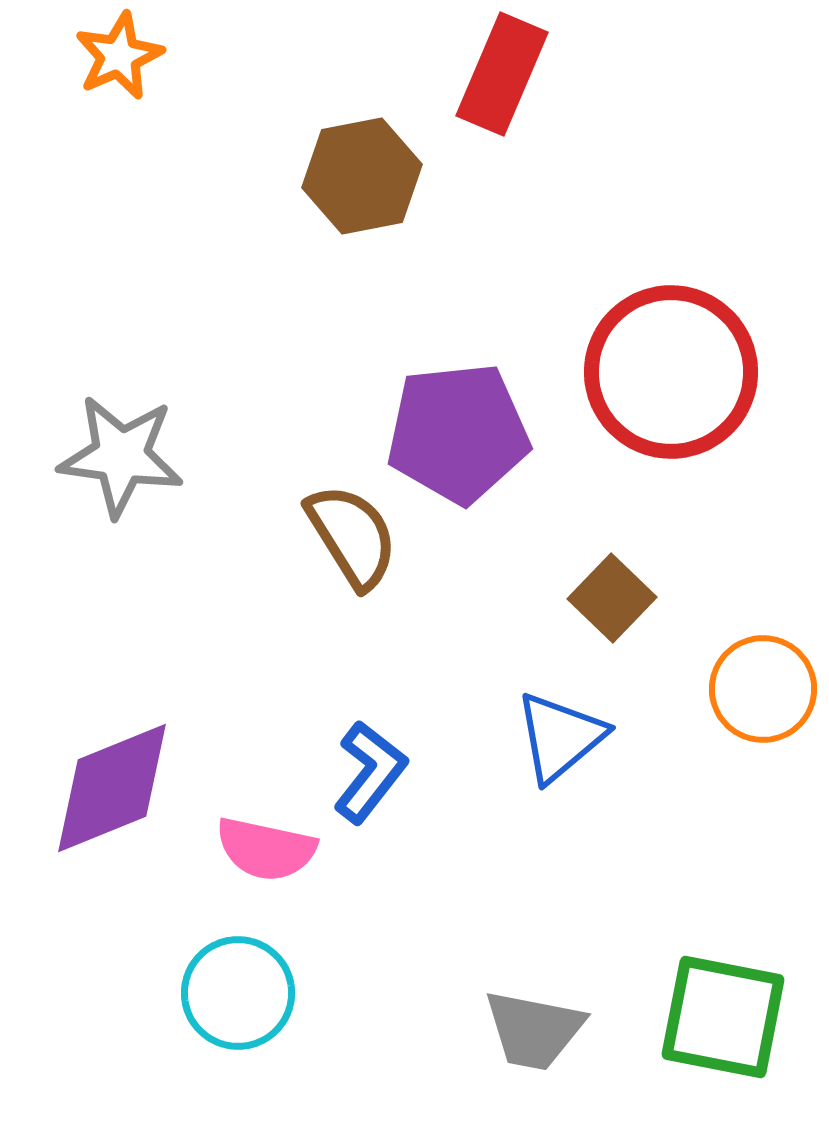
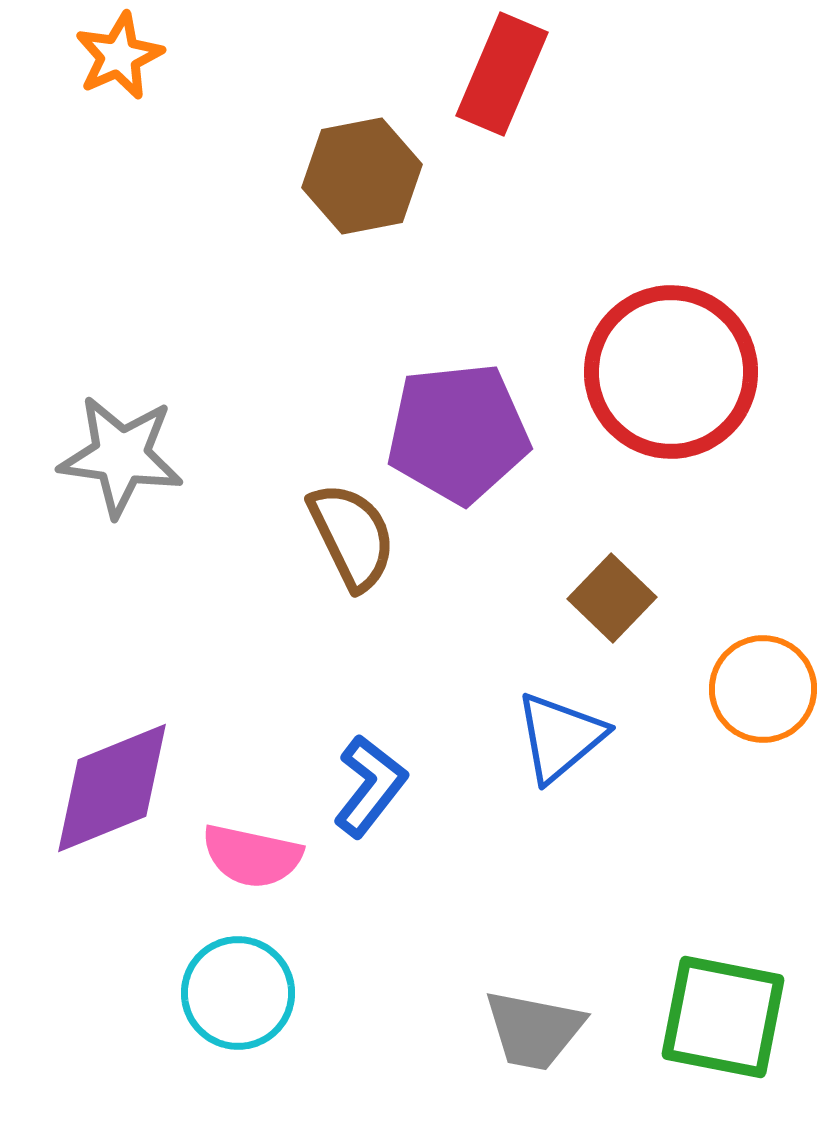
brown semicircle: rotated 6 degrees clockwise
blue L-shape: moved 14 px down
pink semicircle: moved 14 px left, 7 px down
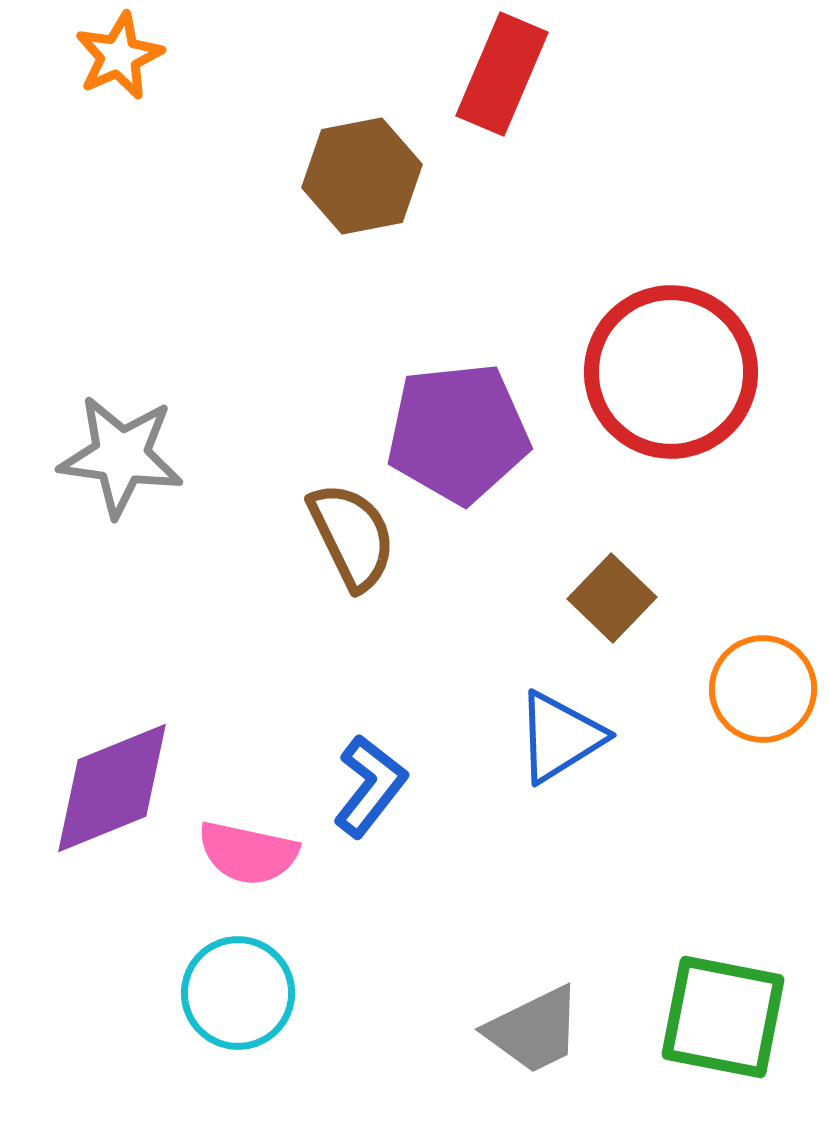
blue triangle: rotated 8 degrees clockwise
pink semicircle: moved 4 px left, 3 px up
gray trapezoid: rotated 37 degrees counterclockwise
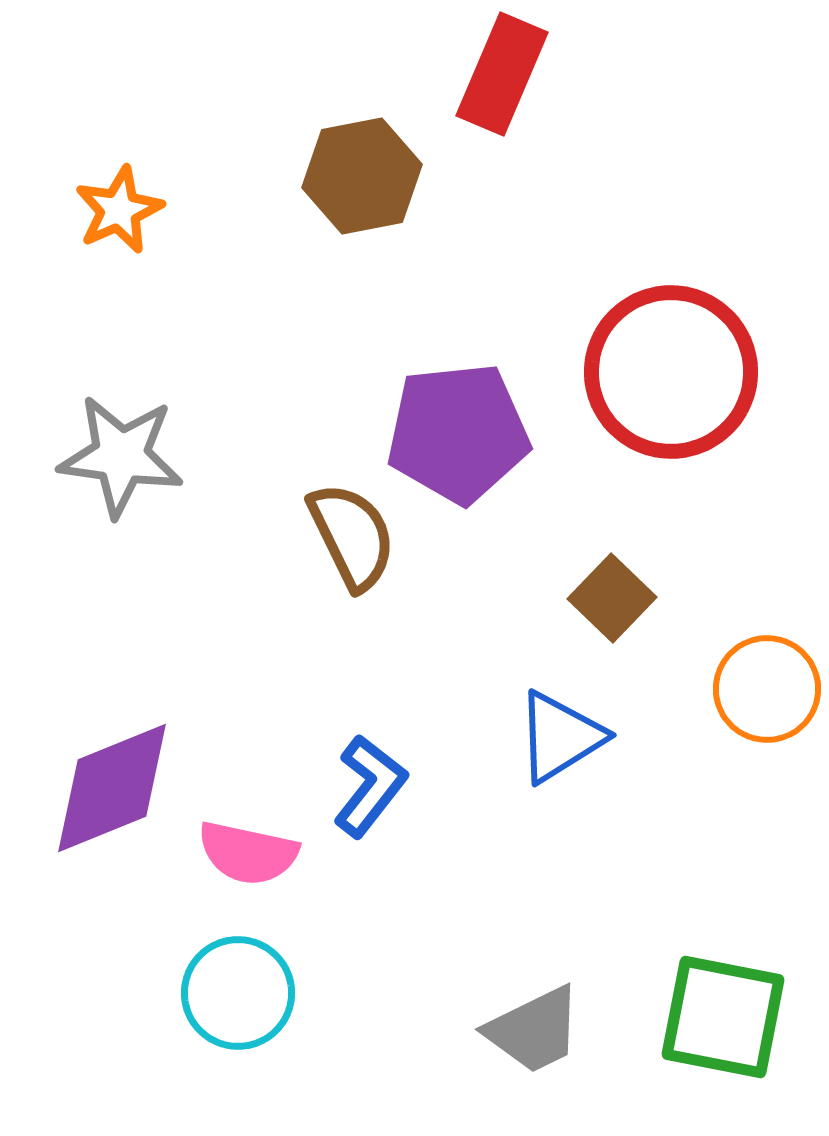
orange star: moved 154 px down
orange circle: moved 4 px right
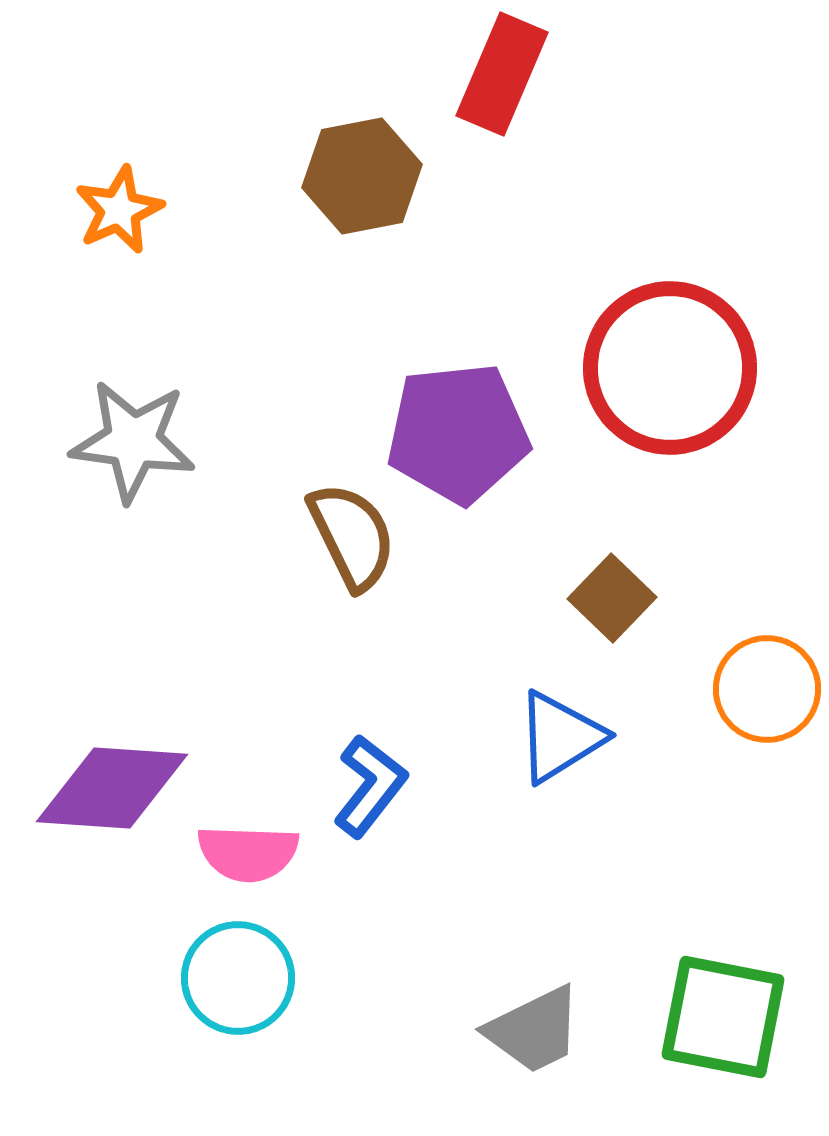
red circle: moved 1 px left, 4 px up
gray star: moved 12 px right, 15 px up
purple diamond: rotated 26 degrees clockwise
pink semicircle: rotated 10 degrees counterclockwise
cyan circle: moved 15 px up
